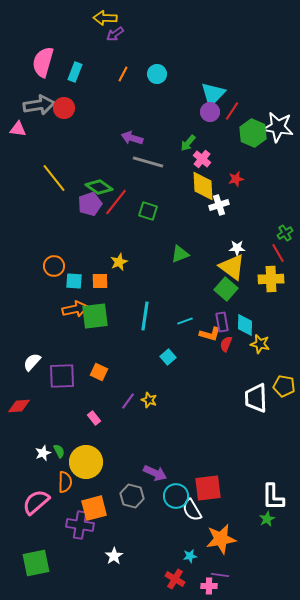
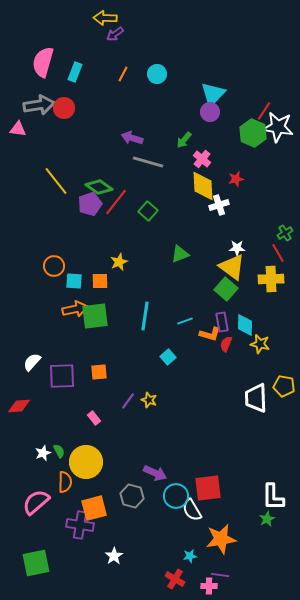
red line at (232, 111): moved 32 px right
green arrow at (188, 143): moved 4 px left, 3 px up
yellow line at (54, 178): moved 2 px right, 3 px down
green square at (148, 211): rotated 24 degrees clockwise
orange square at (99, 372): rotated 30 degrees counterclockwise
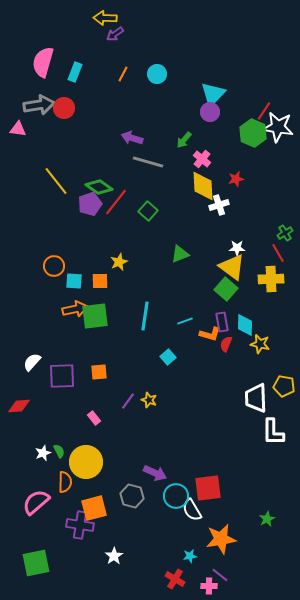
white L-shape at (273, 497): moved 65 px up
purple line at (220, 575): rotated 30 degrees clockwise
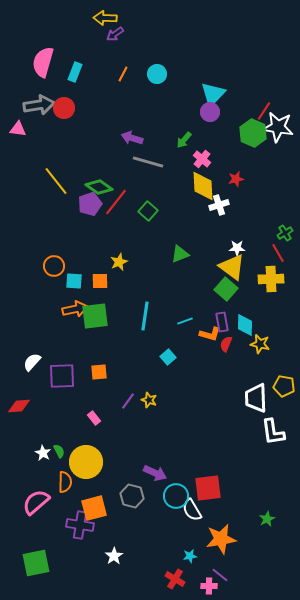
white L-shape at (273, 432): rotated 8 degrees counterclockwise
white star at (43, 453): rotated 21 degrees counterclockwise
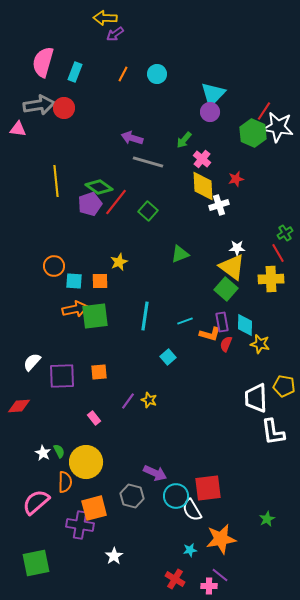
yellow line at (56, 181): rotated 32 degrees clockwise
cyan star at (190, 556): moved 6 px up
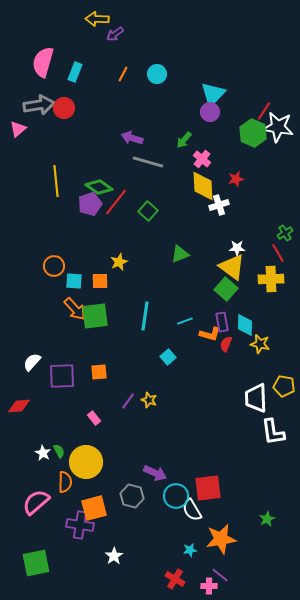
yellow arrow at (105, 18): moved 8 px left, 1 px down
pink triangle at (18, 129): rotated 48 degrees counterclockwise
orange arrow at (75, 309): rotated 60 degrees clockwise
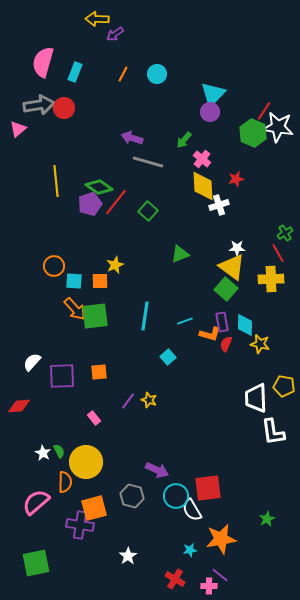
yellow star at (119, 262): moved 4 px left, 3 px down
purple arrow at (155, 473): moved 2 px right, 3 px up
white star at (114, 556): moved 14 px right
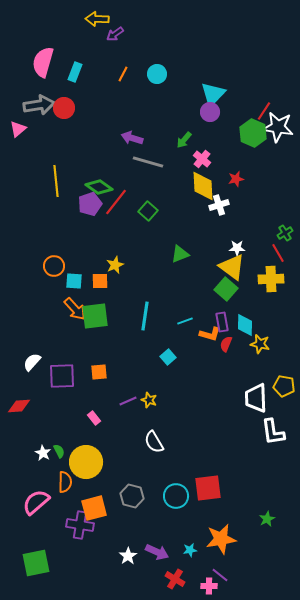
purple line at (128, 401): rotated 30 degrees clockwise
purple arrow at (157, 470): moved 82 px down
white semicircle at (192, 510): moved 38 px left, 68 px up
